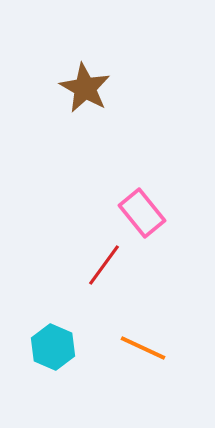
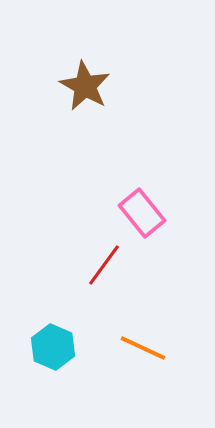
brown star: moved 2 px up
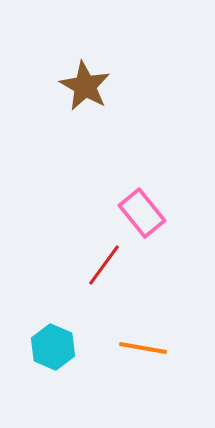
orange line: rotated 15 degrees counterclockwise
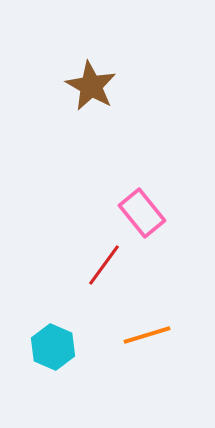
brown star: moved 6 px right
orange line: moved 4 px right, 13 px up; rotated 27 degrees counterclockwise
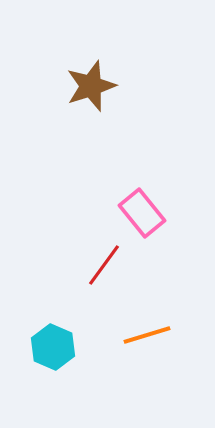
brown star: rotated 24 degrees clockwise
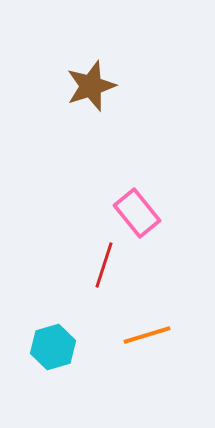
pink rectangle: moved 5 px left
red line: rotated 18 degrees counterclockwise
cyan hexagon: rotated 21 degrees clockwise
